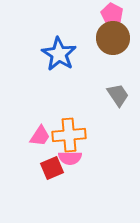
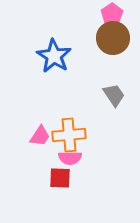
pink pentagon: rotated 10 degrees clockwise
blue star: moved 5 px left, 2 px down
gray trapezoid: moved 4 px left
red square: moved 8 px right, 10 px down; rotated 25 degrees clockwise
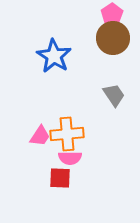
orange cross: moved 2 px left, 1 px up
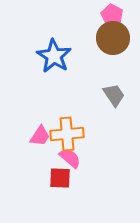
pink pentagon: moved 1 px down; rotated 10 degrees counterclockwise
pink semicircle: rotated 140 degrees counterclockwise
